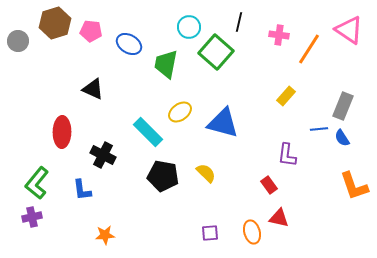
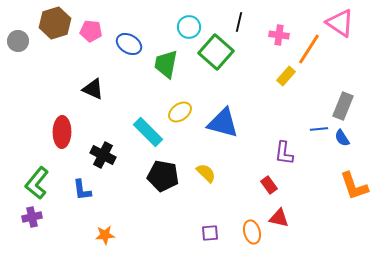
pink triangle: moved 9 px left, 7 px up
yellow rectangle: moved 20 px up
purple L-shape: moved 3 px left, 2 px up
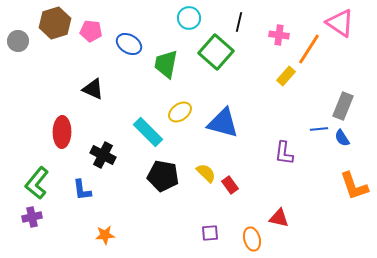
cyan circle: moved 9 px up
red rectangle: moved 39 px left
orange ellipse: moved 7 px down
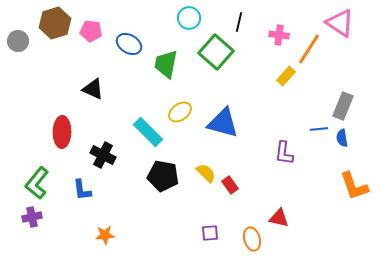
blue semicircle: rotated 24 degrees clockwise
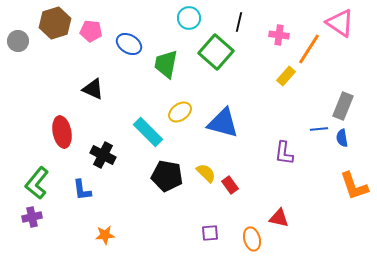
red ellipse: rotated 12 degrees counterclockwise
black pentagon: moved 4 px right
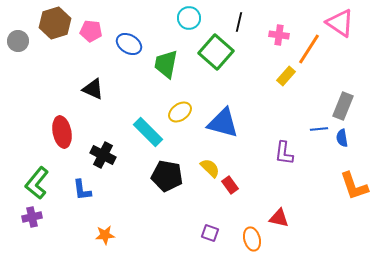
yellow semicircle: moved 4 px right, 5 px up
purple square: rotated 24 degrees clockwise
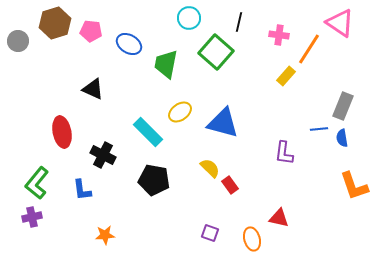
black pentagon: moved 13 px left, 4 px down
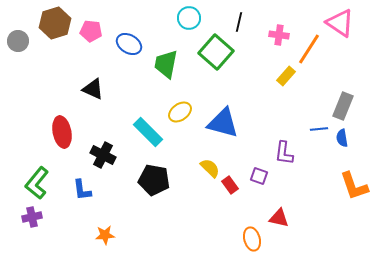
purple square: moved 49 px right, 57 px up
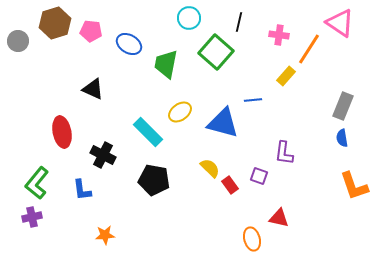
blue line: moved 66 px left, 29 px up
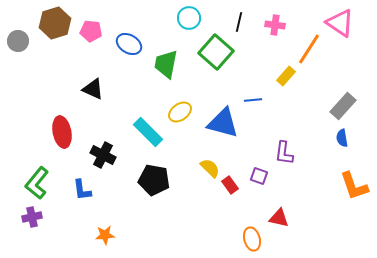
pink cross: moved 4 px left, 10 px up
gray rectangle: rotated 20 degrees clockwise
